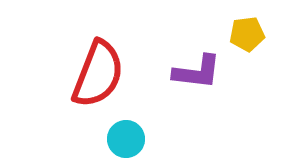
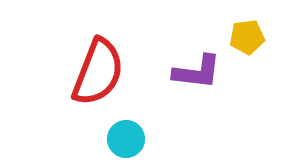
yellow pentagon: moved 3 px down
red semicircle: moved 2 px up
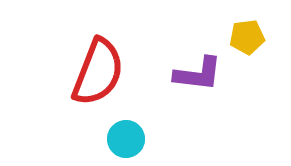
purple L-shape: moved 1 px right, 2 px down
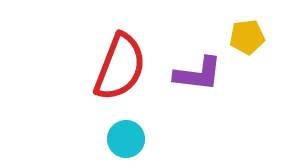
red semicircle: moved 22 px right, 5 px up
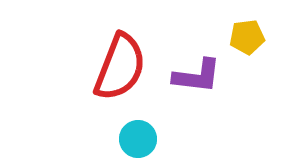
purple L-shape: moved 1 px left, 2 px down
cyan circle: moved 12 px right
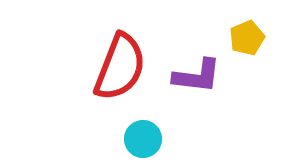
yellow pentagon: moved 1 px down; rotated 16 degrees counterclockwise
cyan circle: moved 5 px right
